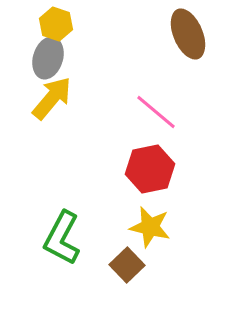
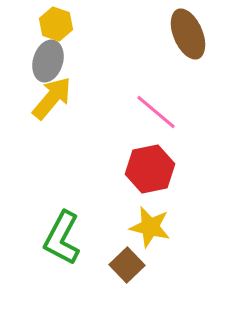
gray ellipse: moved 3 px down
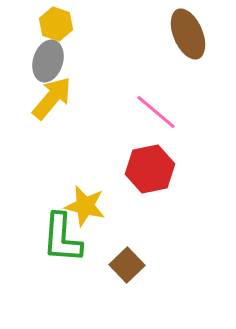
yellow star: moved 65 px left, 21 px up
green L-shape: rotated 24 degrees counterclockwise
